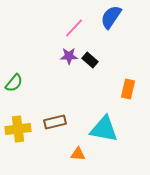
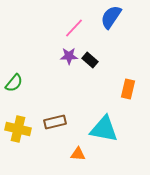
yellow cross: rotated 20 degrees clockwise
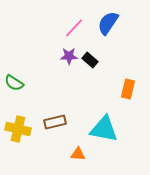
blue semicircle: moved 3 px left, 6 px down
green semicircle: rotated 84 degrees clockwise
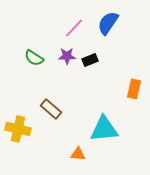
purple star: moved 2 px left
black rectangle: rotated 63 degrees counterclockwise
green semicircle: moved 20 px right, 25 px up
orange rectangle: moved 6 px right
brown rectangle: moved 4 px left, 13 px up; rotated 55 degrees clockwise
cyan triangle: rotated 16 degrees counterclockwise
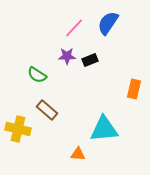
green semicircle: moved 3 px right, 17 px down
brown rectangle: moved 4 px left, 1 px down
